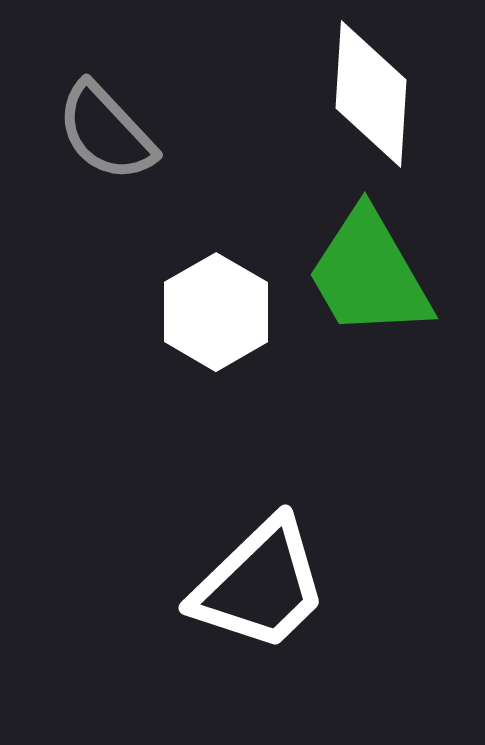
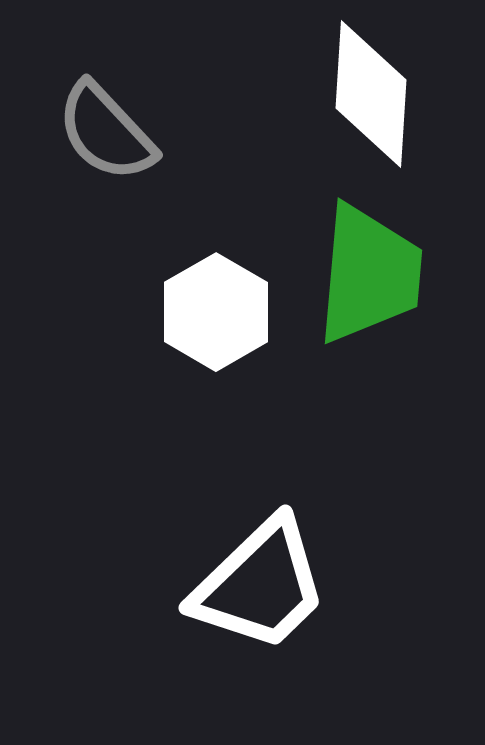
green trapezoid: rotated 145 degrees counterclockwise
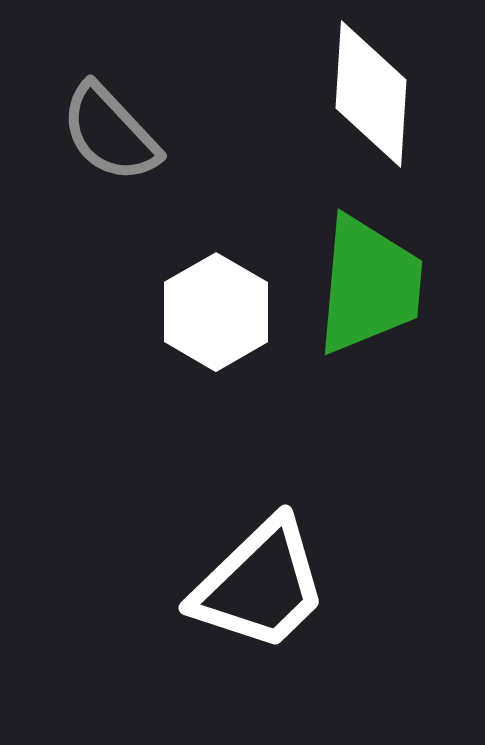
gray semicircle: moved 4 px right, 1 px down
green trapezoid: moved 11 px down
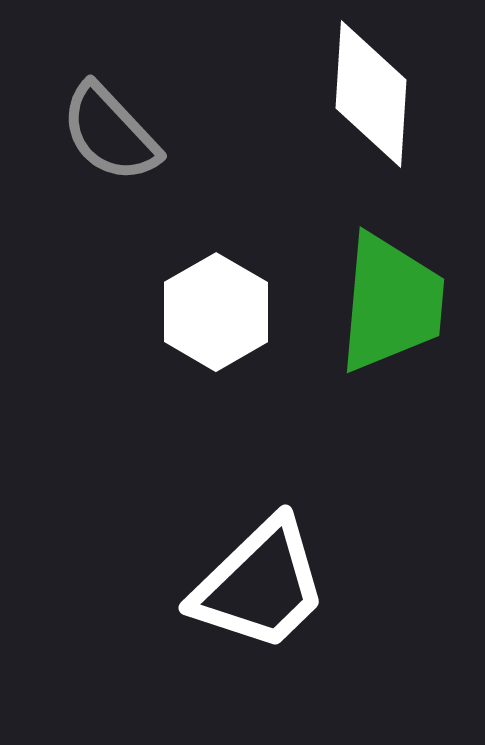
green trapezoid: moved 22 px right, 18 px down
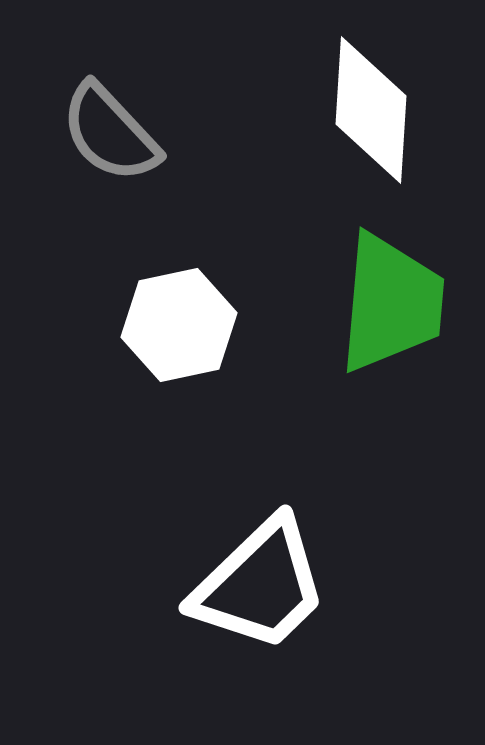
white diamond: moved 16 px down
white hexagon: moved 37 px left, 13 px down; rotated 18 degrees clockwise
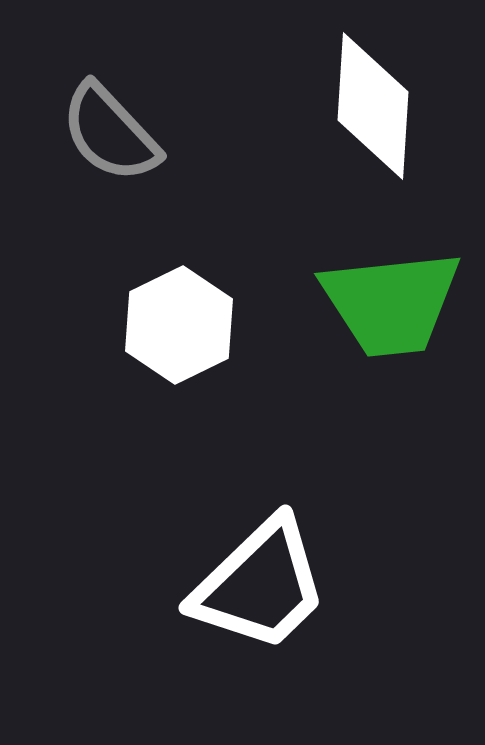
white diamond: moved 2 px right, 4 px up
green trapezoid: rotated 79 degrees clockwise
white hexagon: rotated 14 degrees counterclockwise
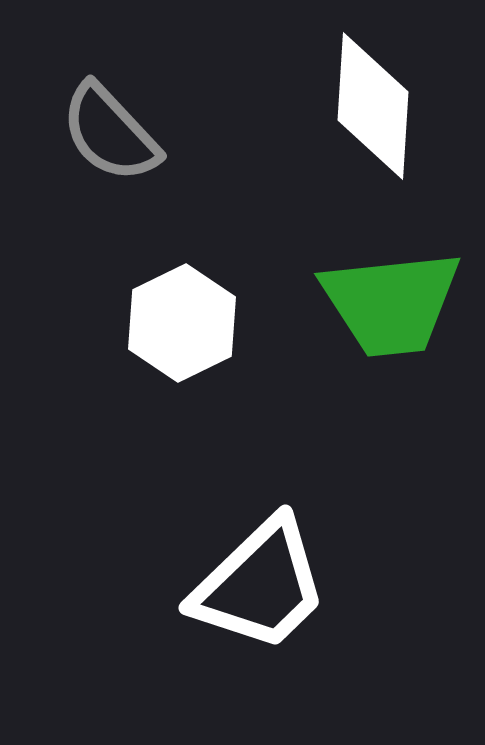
white hexagon: moved 3 px right, 2 px up
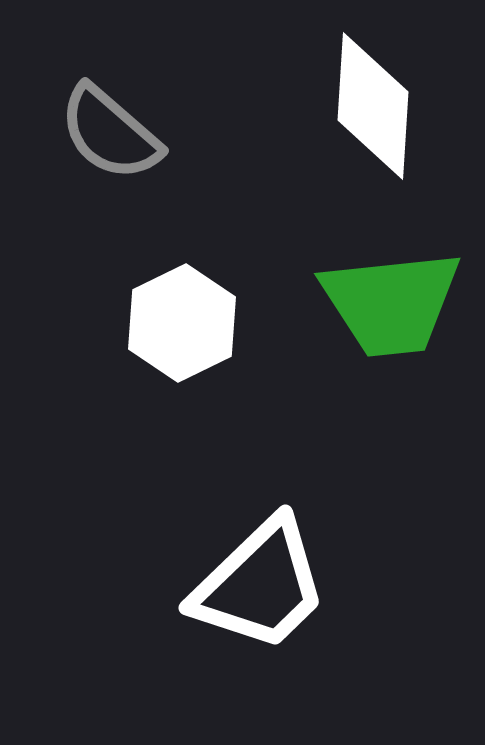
gray semicircle: rotated 6 degrees counterclockwise
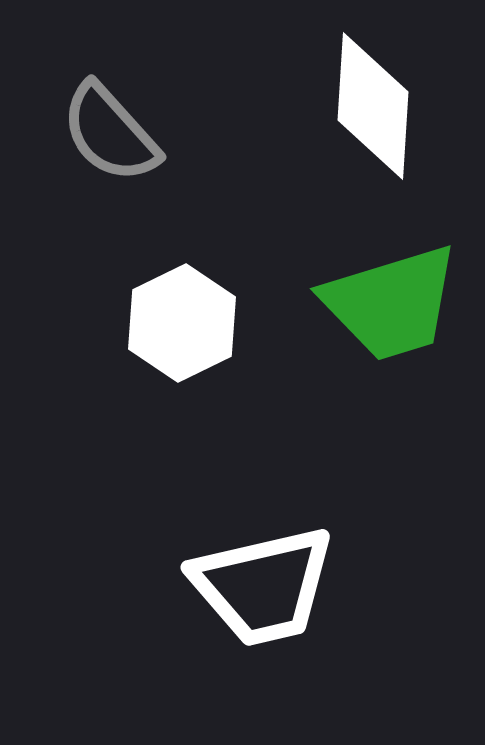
gray semicircle: rotated 7 degrees clockwise
green trapezoid: rotated 11 degrees counterclockwise
white trapezoid: moved 3 px right, 1 px down; rotated 31 degrees clockwise
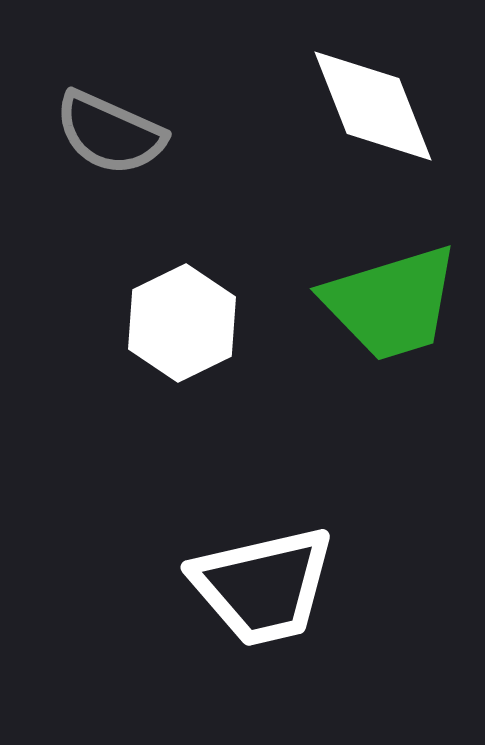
white diamond: rotated 25 degrees counterclockwise
gray semicircle: rotated 24 degrees counterclockwise
